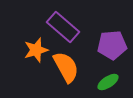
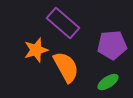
purple rectangle: moved 4 px up
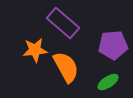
purple pentagon: moved 1 px right
orange star: moved 1 px left; rotated 10 degrees clockwise
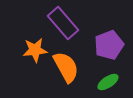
purple rectangle: rotated 8 degrees clockwise
purple pentagon: moved 4 px left; rotated 16 degrees counterclockwise
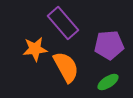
purple pentagon: rotated 16 degrees clockwise
orange star: moved 1 px up
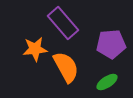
purple pentagon: moved 2 px right, 1 px up
green ellipse: moved 1 px left
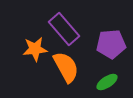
purple rectangle: moved 1 px right, 6 px down
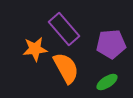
orange semicircle: moved 1 px down
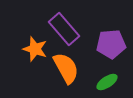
orange star: rotated 25 degrees clockwise
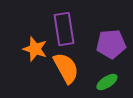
purple rectangle: rotated 32 degrees clockwise
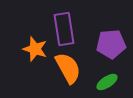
orange semicircle: moved 2 px right
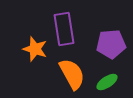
orange semicircle: moved 4 px right, 6 px down
